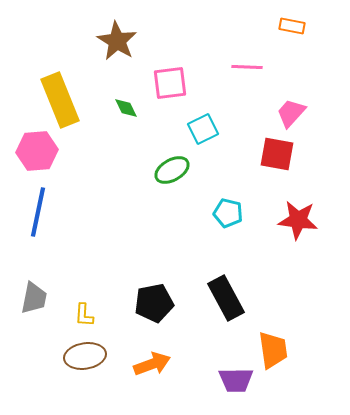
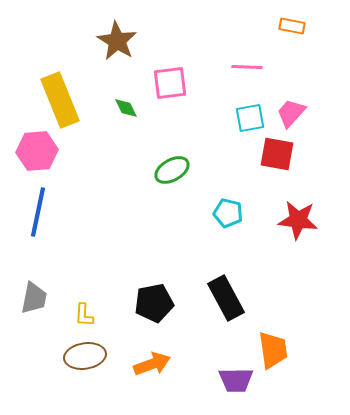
cyan square: moved 47 px right, 11 px up; rotated 16 degrees clockwise
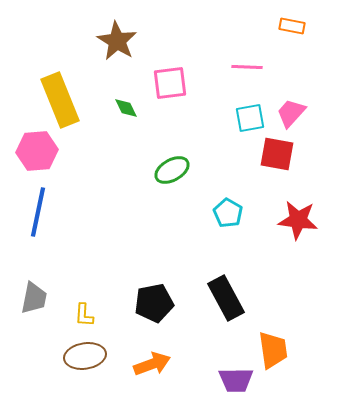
cyan pentagon: rotated 16 degrees clockwise
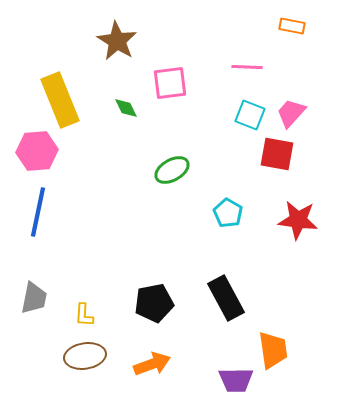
cyan square: moved 3 px up; rotated 32 degrees clockwise
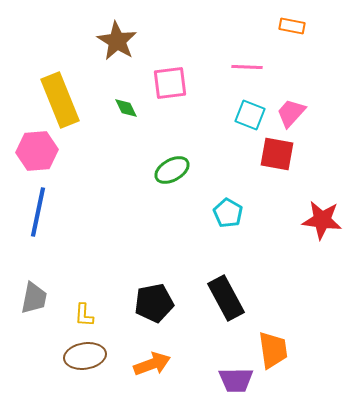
red star: moved 24 px right
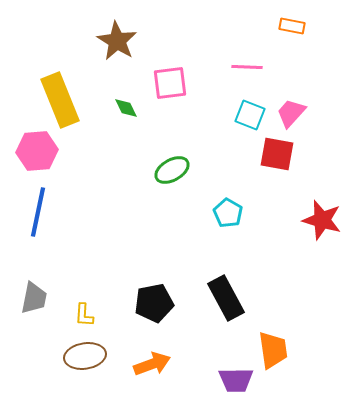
red star: rotated 9 degrees clockwise
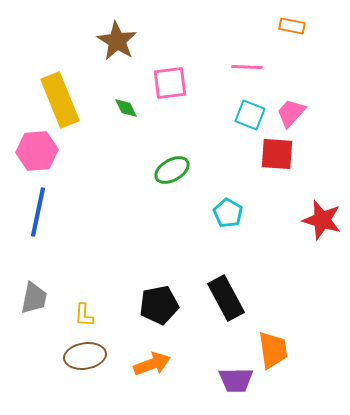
red square: rotated 6 degrees counterclockwise
black pentagon: moved 5 px right, 2 px down
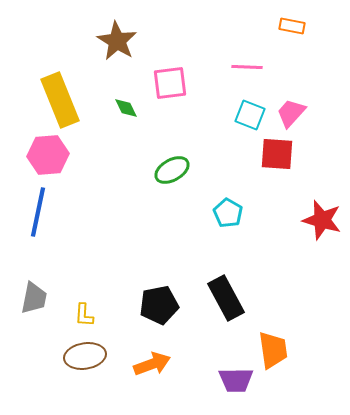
pink hexagon: moved 11 px right, 4 px down
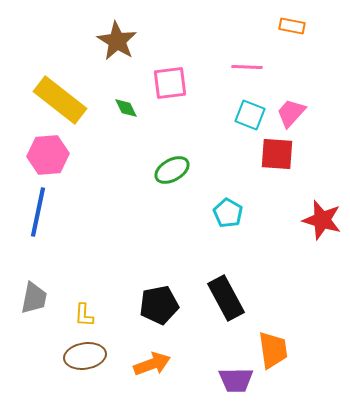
yellow rectangle: rotated 30 degrees counterclockwise
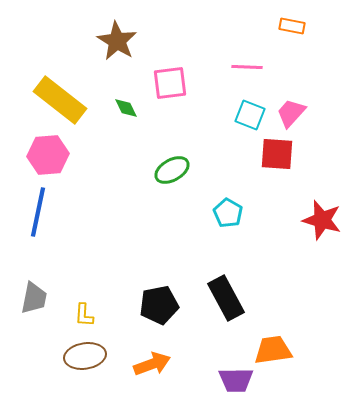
orange trapezoid: rotated 90 degrees counterclockwise
